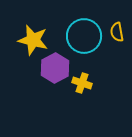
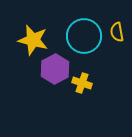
purple hexagon: moved 1 px down
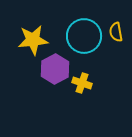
yellow semicircle: moved 1 px left
yellow star: rotated 20 degrees counterclockwise
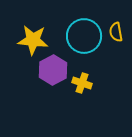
yellow star: rotated 12 degrees clockwise
purple hexagon: moved 2 px left, 1 px down
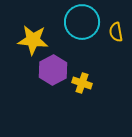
cyan circle: moved 2 px left, 14 px up
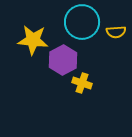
yellow semicircle: rotated 84 degrees counterclockwise
purple hexagon: moved 10 px right, 10 px up
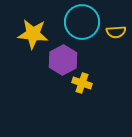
yellow star: moved 6 px up
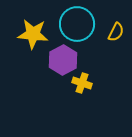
cyan circle: moved 5 px left, 2 px down
yellow semicircle: rotated 60 degrees counterclockwise
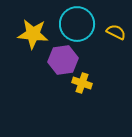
yellow semicircle: rotated 90 degrees counterclockwise
purple hexagon: rotated 20 degrees clockwise
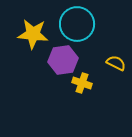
yellow semicircle: moved 31 px down
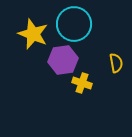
cyan circle: moved 3 px left
yellow star: rotated 16 degrees clockwise
yellow semicircle: rotated 54 degrees clockwise
